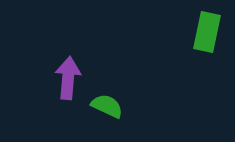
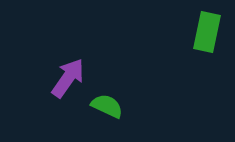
purple arrow: rotated 30 degrees clockwise
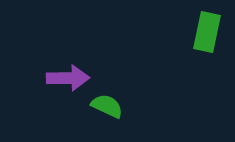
purple arrow: rotated 54 degrees clockwise
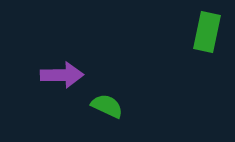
purple arrow: moved 6 px left, 3 px up
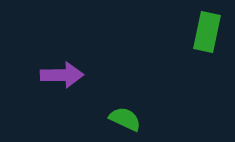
green semicircle: moved 18 px right, 13 px down
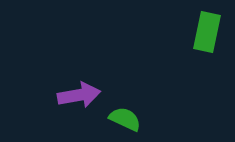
purple arrow: moved 17 px right, 20 px down; rotated 9 degrees counterclockwise
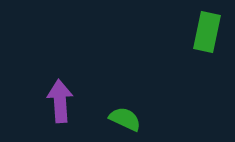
purple arrow: moved 19 px left, 6 px down; rotated 84 degrees counterclockwise
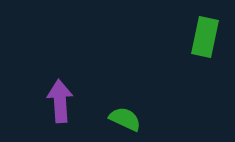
green rectangle: moved 2 px left, 5 px down
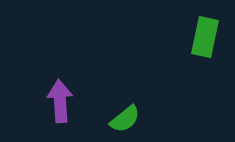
green semicircle: rotated 116 degrees clockwise
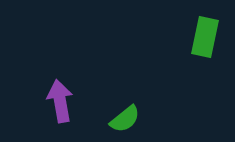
purple arrow: rotated 6 degrees counterclockwise
